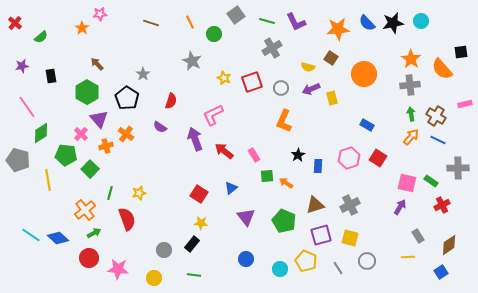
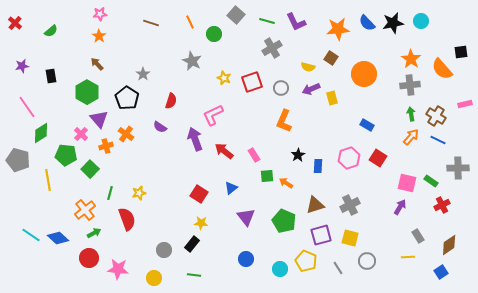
gray square at (236, 15): rotated 12 degrees counterclockwise
orange star at (82, 28): moved 17 px right, 8 px down
green semicircle at (41, 37): moved 10 px right, 6 px up
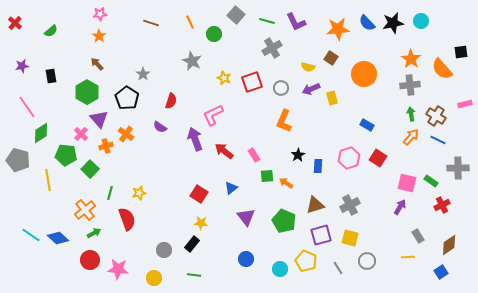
red circle at (89, 258): moved 1 px right, 2 px down
